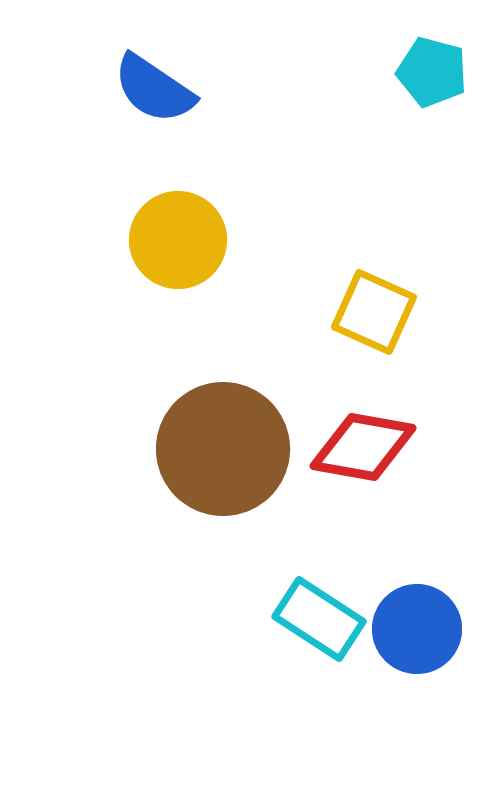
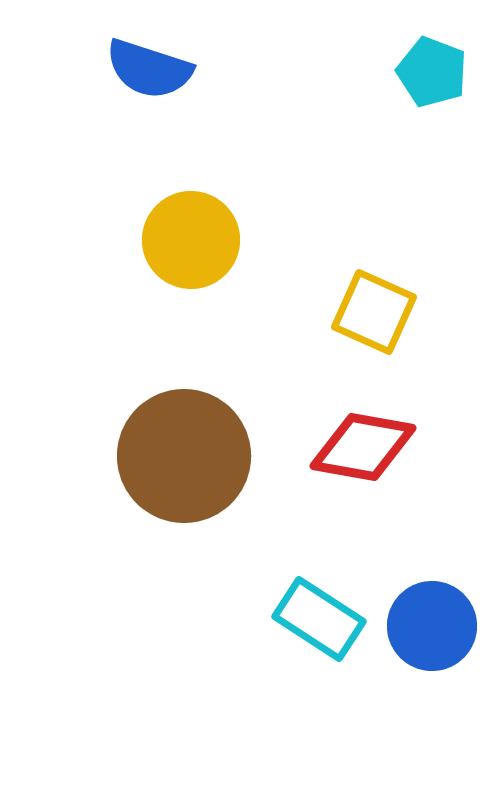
cyan pentagon: rotated 6 degrees clockwise
blue semicircle: moved 5 px left, 20 px up; rotated 16 degrees counterclockwise
yellow circle: moved 13 px right
brown circle: moved 39 px left, 7 px down
blue circle: moved 15 px right, 3 px up
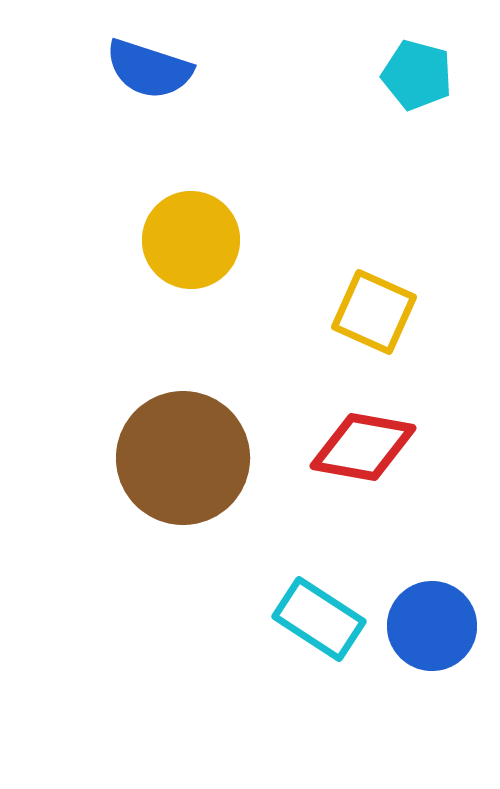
cyan pentagon: moved 15 px left, 3 px down; rotated 6 degrees counterclockwise
brown circle: moved 1 px left, 2 px down
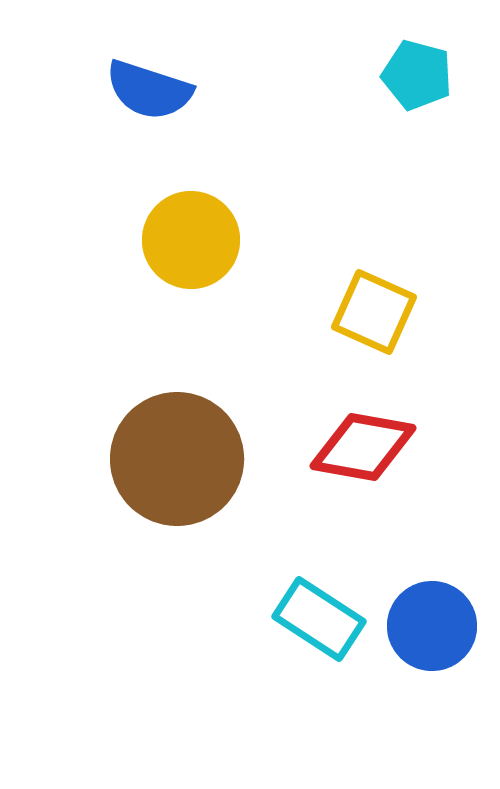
blue semicircle: moved 21 px down
brown circle: moved 6 px left, 1 px down
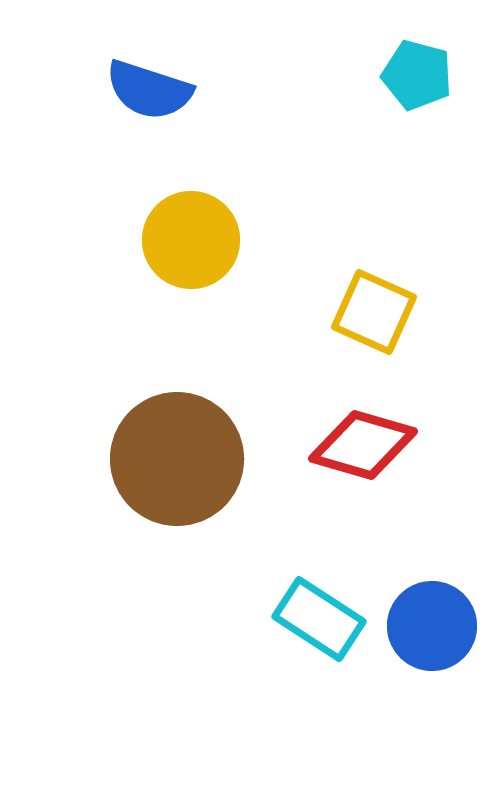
red diamond: moved 2 px up; rotated 6 degrees clockwise
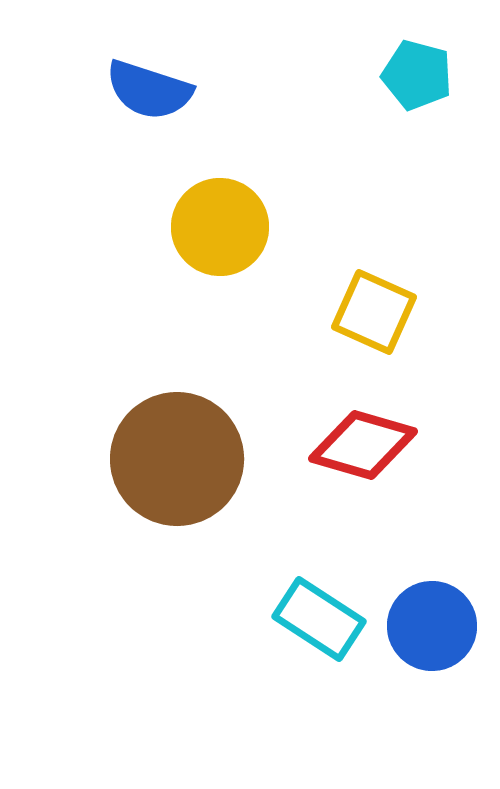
yellow circle: moved 29 px right, 13 px up
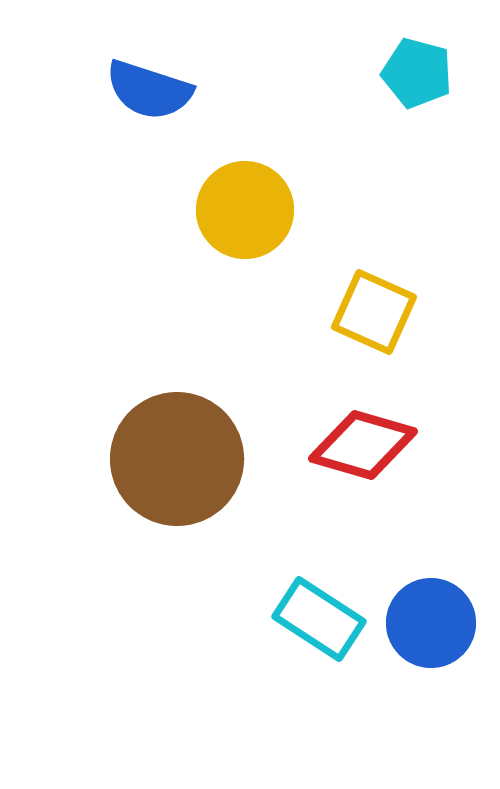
cyan pentagon: moved 2 px up
yellow circle: moved 25 px right, 17 px up
blue circle: moved 1 px left, 3 px up
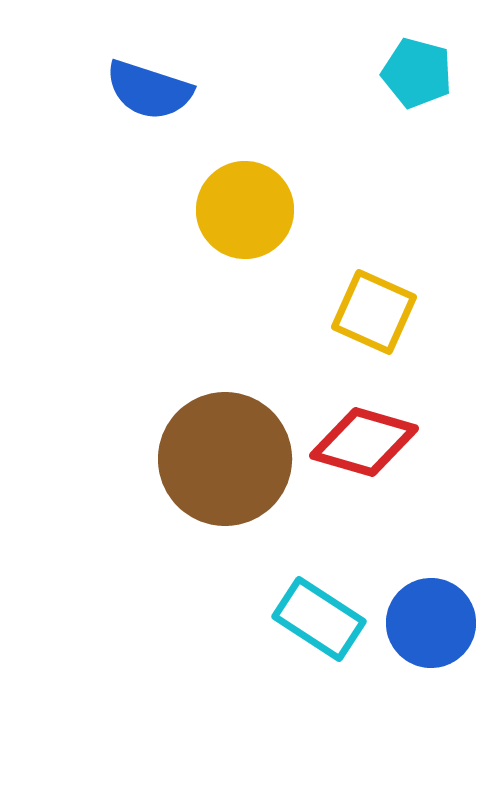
red diamond: moved 1 px right, 3 px up
brown circle: moved 48 px right
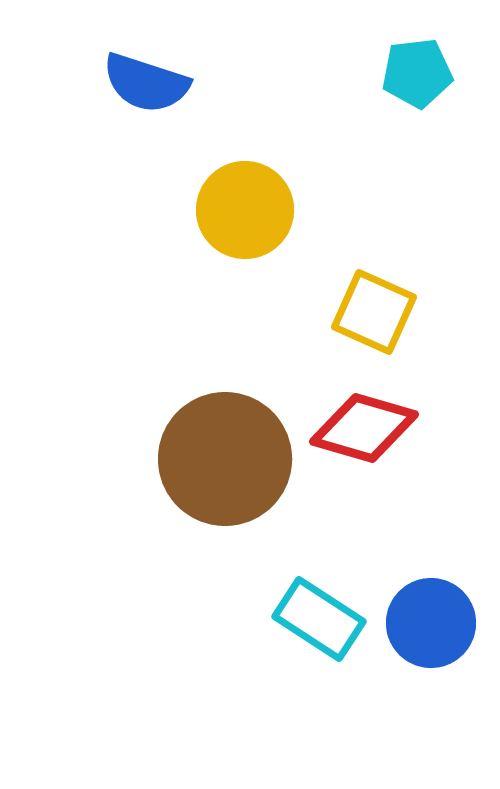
cyan pentagon: rotated 22 degrees counterclockwise
blue semicircle: moved 3 px left, 7 px up
red diamond: moved 14 px up
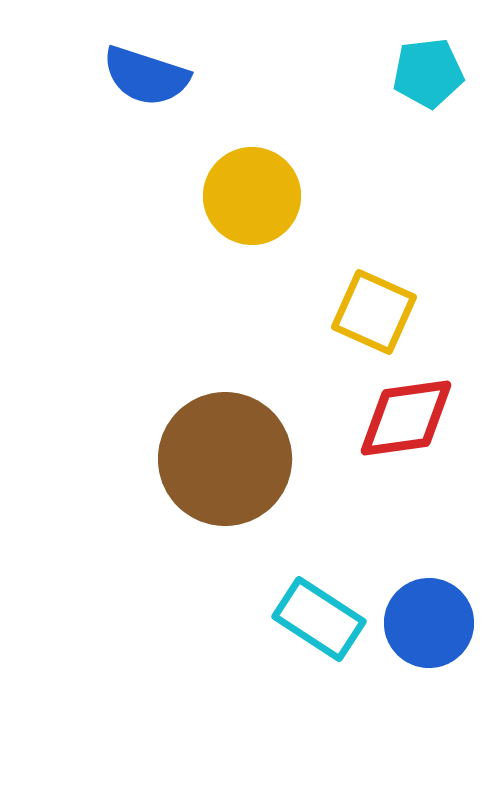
cyan pentagon: moved 11 px right
blue semicircle: moved 7 px up
yellow circle: moved 7 px right, 14 px up
red diamond: moved 42 px right, 10 px up; rotated 24 degrees counterclockwise
blue circle: moved 2 px left
